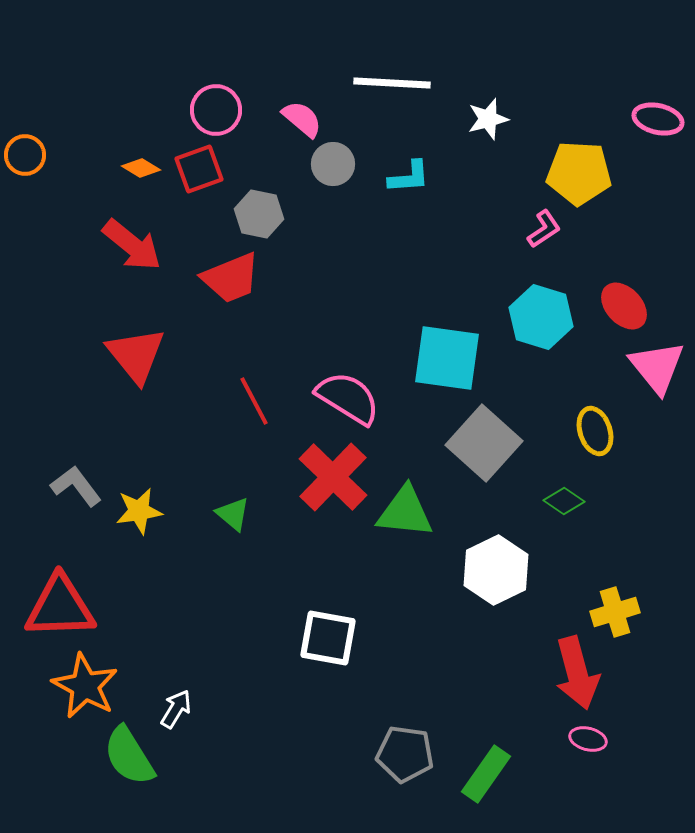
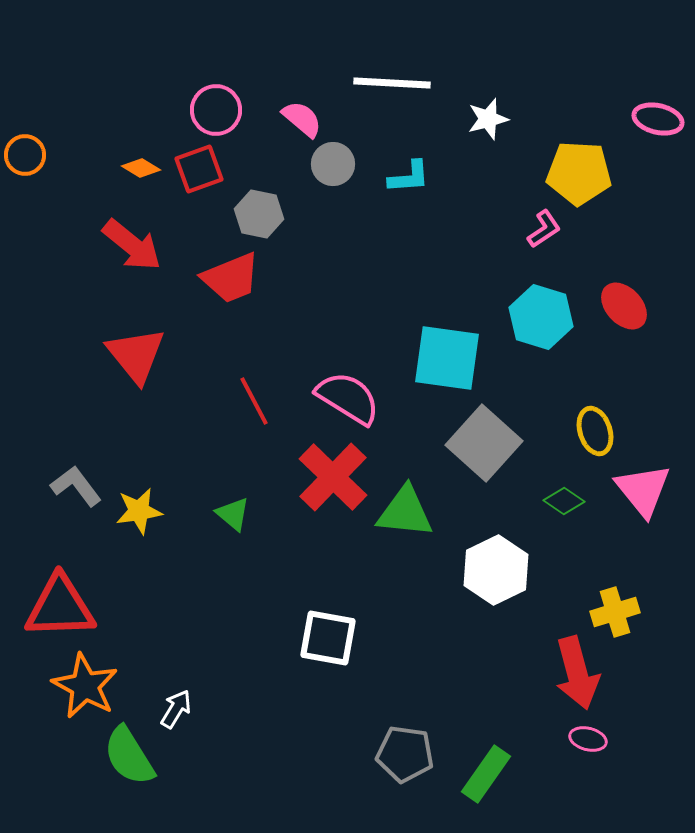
pink triangle at (657, 367): moved 14 px left, 123 px down
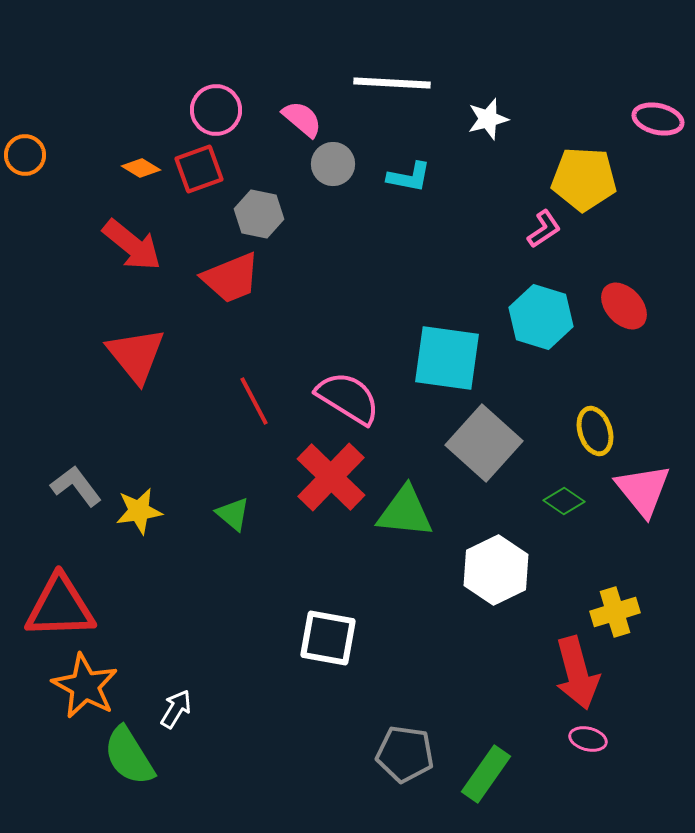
yellow pentagon at (579, 173): moved 5 px right, 6 px down
cyan L-shape at (409, 177): rotated 15 degrees clockwise
red cross at (333, 477): moved 2 px left
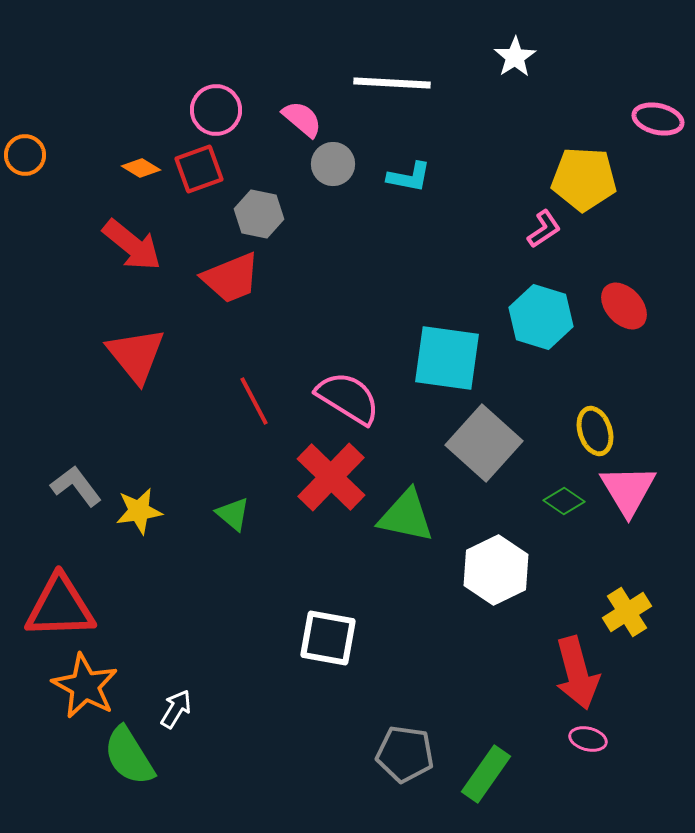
white star at (488, 119): moved 27 px right, 62 px up; rotated 18 degrees counterclockwise
pink triangle at (643, 490): moved 15 px left; rotated 8 degrees clockwise
green triangle at (405, 512): moved 1 px right, 4 px down; rotated 6 degrees clockwise
yellow cross at (615, 612): moved 12 px right; rotated 15 degrees counterclockwise
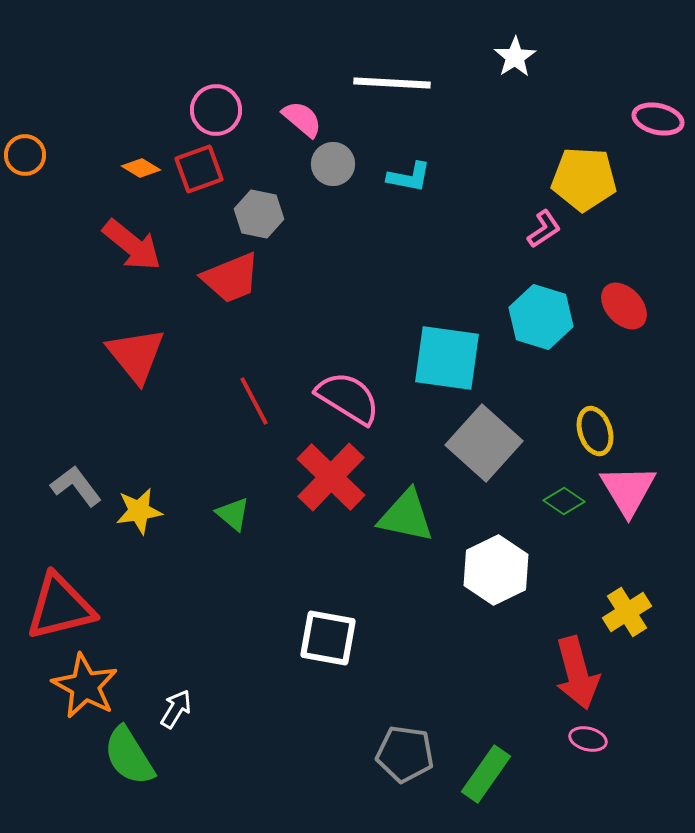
red triangle at (60, 607): rotated 12 degrees counterclockwise
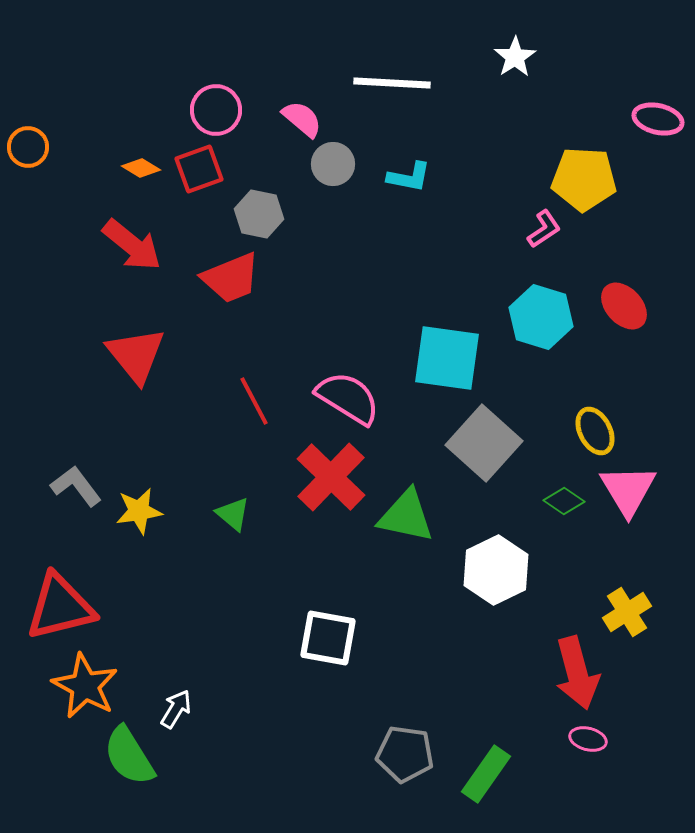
orange circle at (25, 155): moved 3 px right, 8 px up
yellow ellipse at (595, 431): rotated 9 degrees counterclockwise
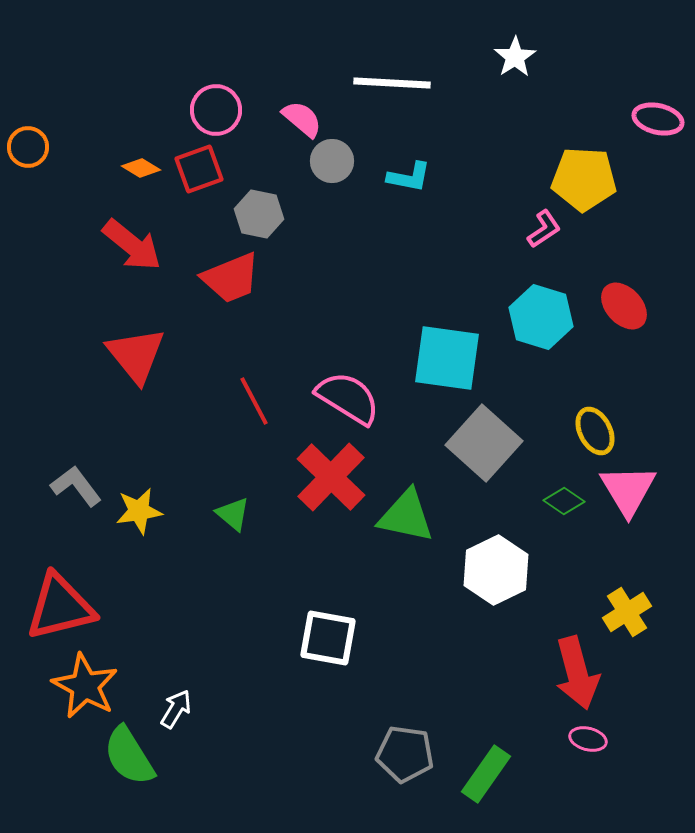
gray circle at (333, 164): moved 1 px left, 3 px up
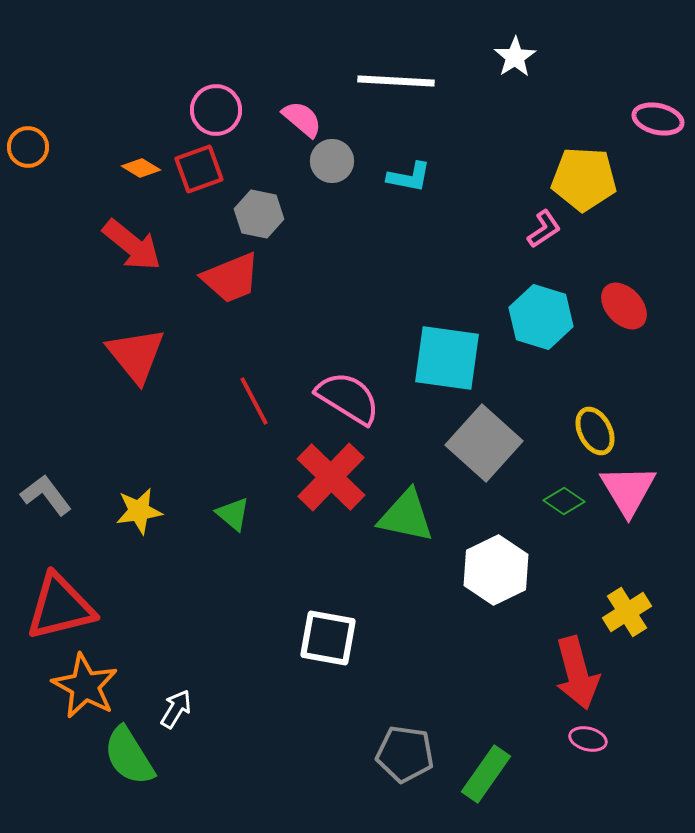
white line at (392, 83): moved 4 px right, 2 px up
gray L-shape at (76, 486): moved 30 px left, 9 px down
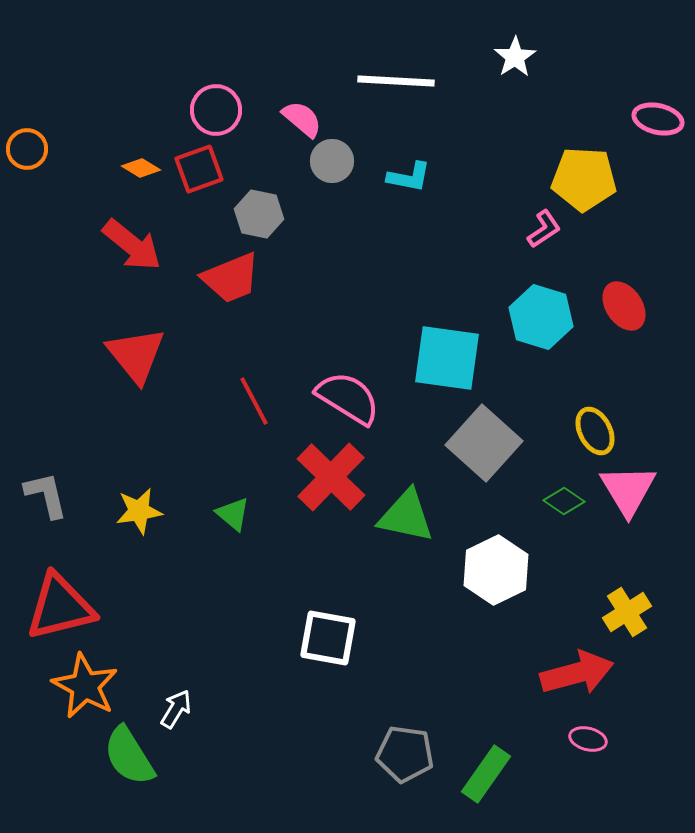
orange circle at (28, 147): moved 1 px left, 2 px down
red ellipse at (624, 306): rotated 9 degrees clockwise
gray L-shape at (46, 495): rotated 24 degrees clockwise
red arrow at (577, 673): rotated 90 degrees counterclockwise
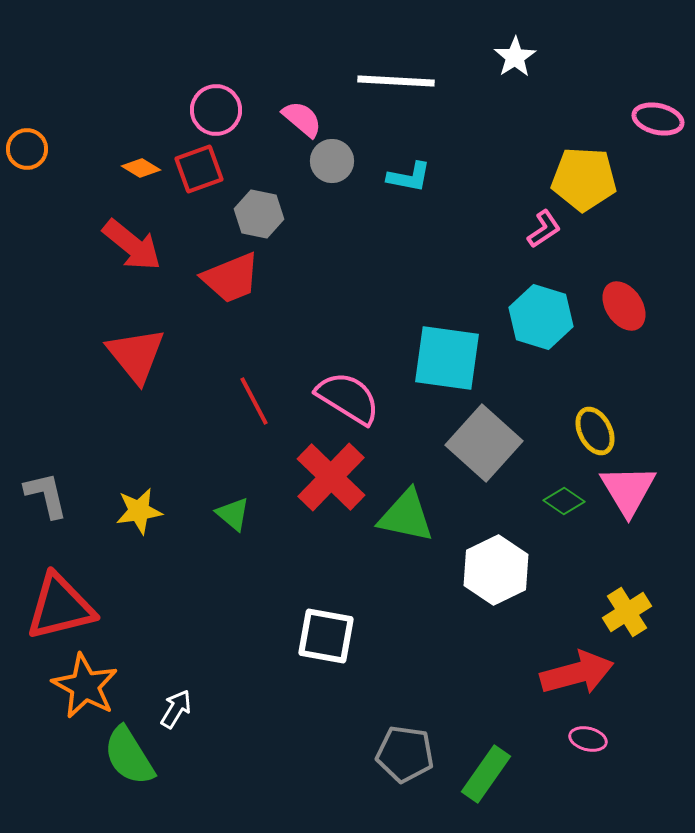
white square at (328, 638): moved 2 px left, 2 px up
